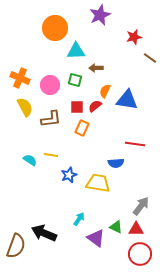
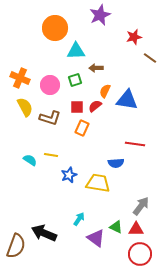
green square: rotated 32 degrees counterclockwise
brown L-shape: moved 1 px left, 1 px up; rotated 25 degrees clockwise
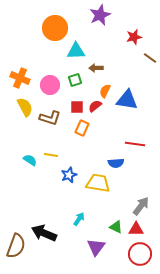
purple triangle: moved 9 px down; rotated 30 degrees clockwise
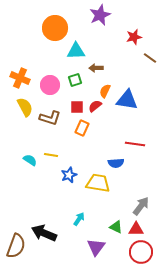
red circle: moved 1 px right, 2 px up
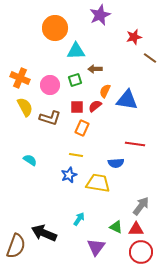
brown arrow: moved 1 px left, 1 px down
yellow line: moved 25 px right
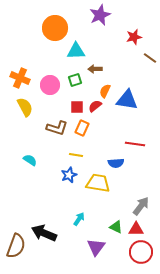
brown L-shape: moved 7 px right, 10 px down
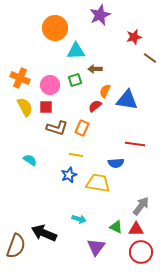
red square: moved 31 px left
cyan arrow: rotated 72 degrees clockwise
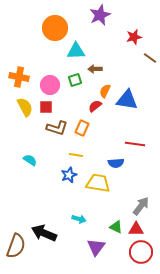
orange cross: moved 1 px left, 1 px up; rotated 12 degrees counterclockwise
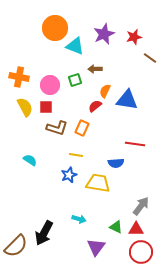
purple star: moved 4 px right, 19 px down
cyan triangle: moved 1 px left, 5 px up; rotated 24 degrees clockwise
black arrow: rotated 85 degrees counterclockwise
brown semicircle: rotated 25 degrees clockwise
